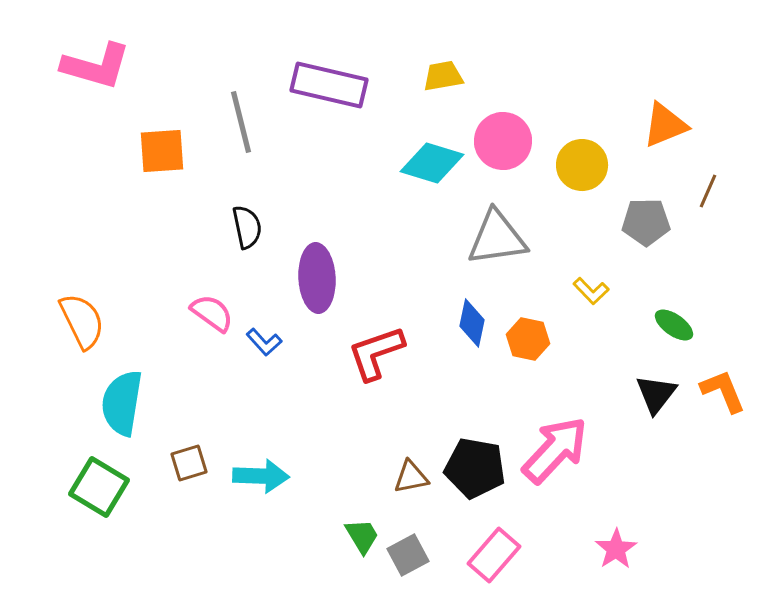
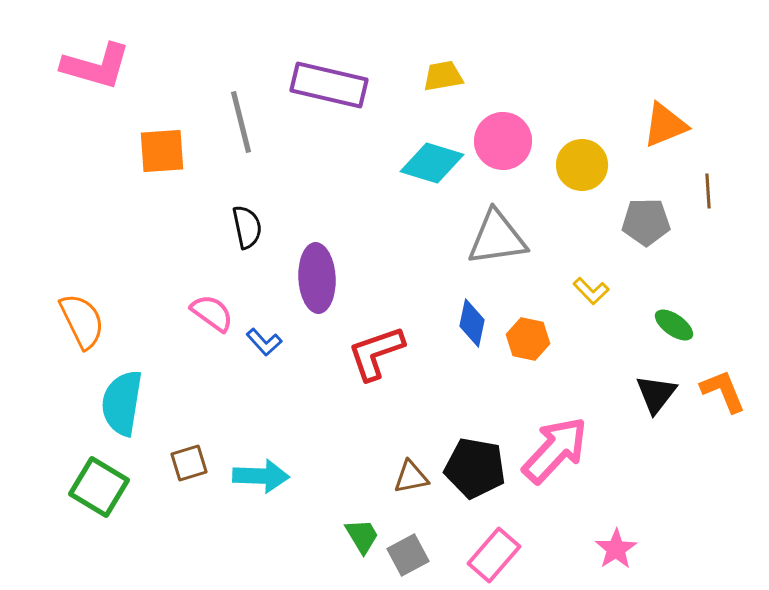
brown line: rotated 28 degrees counterclockwise
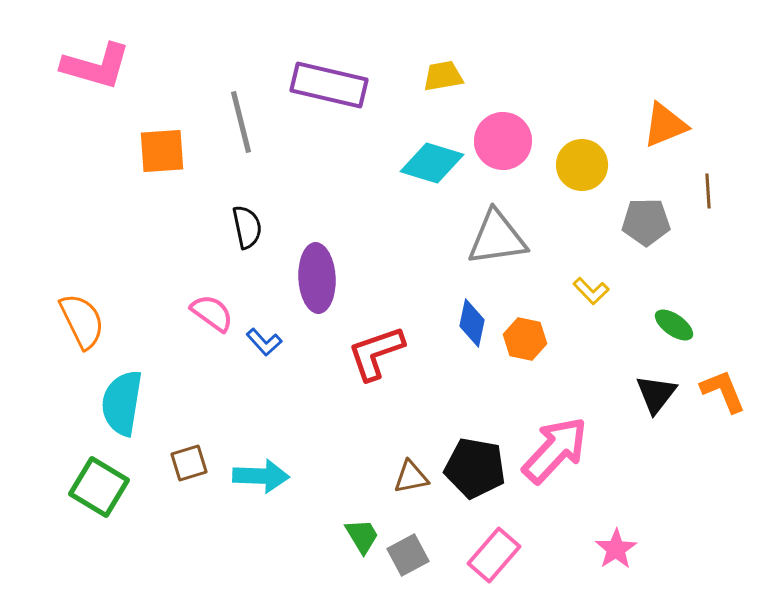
orange hexagon: moved 3 px left
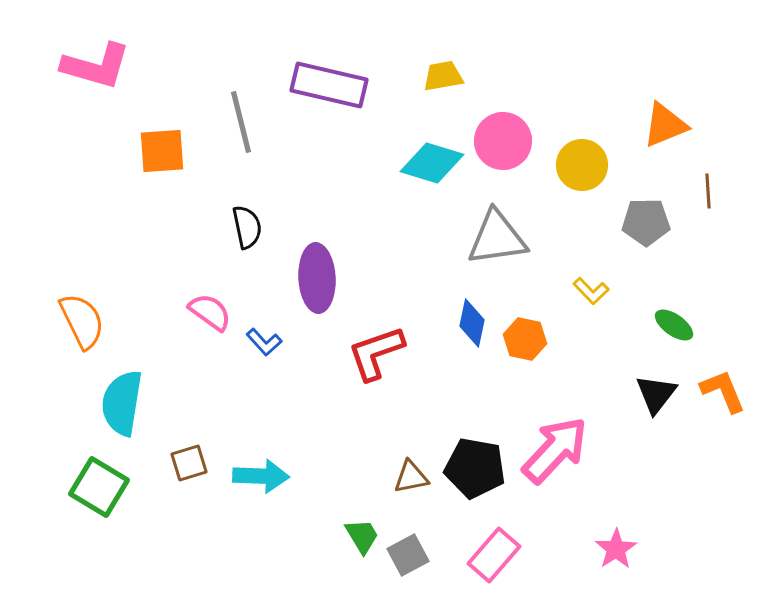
pink semicircle: moved 2 px left, 1 px up
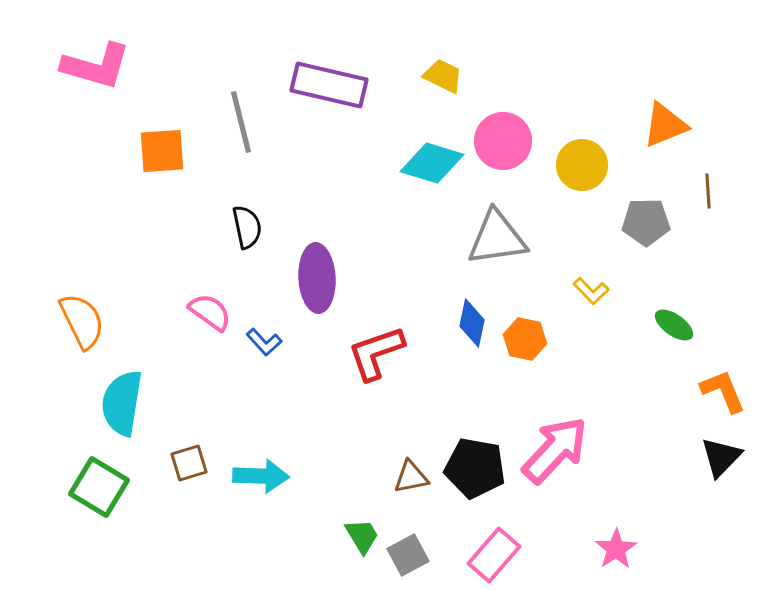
yellow trapezoid: rotated 36 degrees clockwise
black triangle: moved 65 px right, 63 px down; rotated 6 degrees clockwise
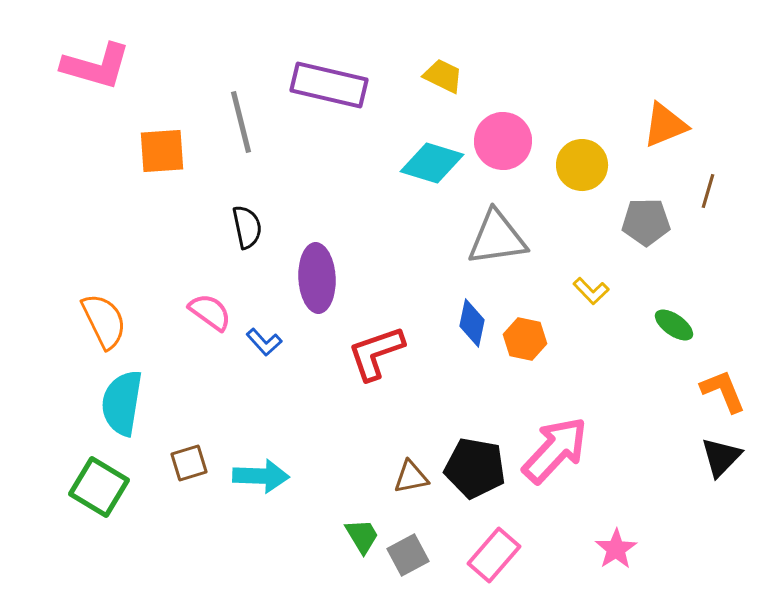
brown line: rotated 20 degrees clockwise
orange semicircle: moved 22 px right
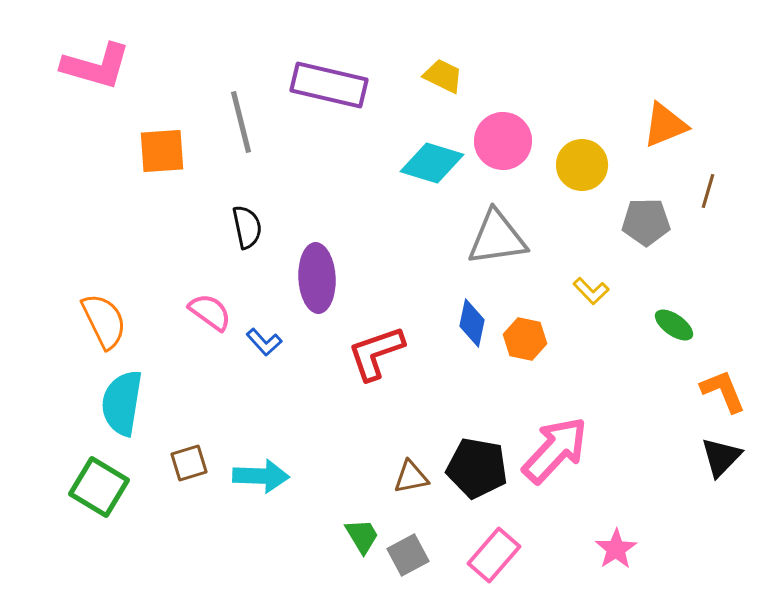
black pentagon: moved 2 px right
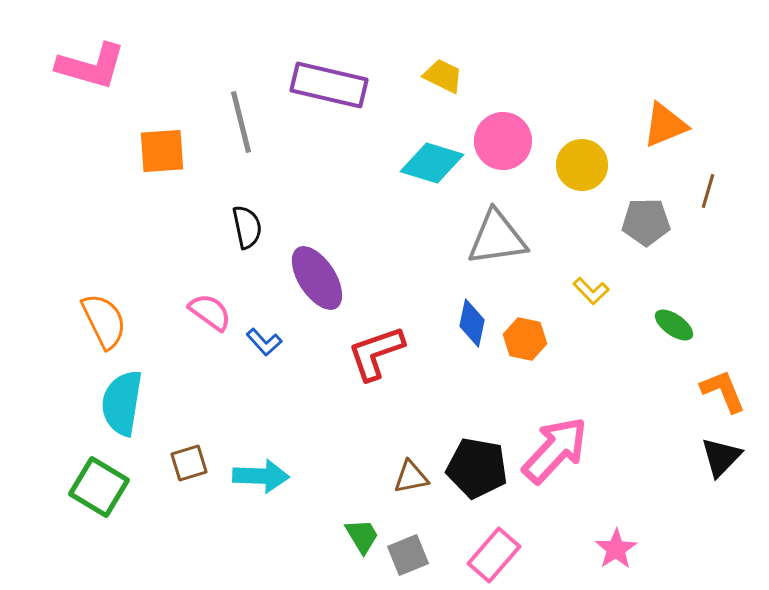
pink L-shape: moved 5 px left
purple ellipse: rotated 30 degrees counterclockwise
gray square: rotated 6 degrees clockwise
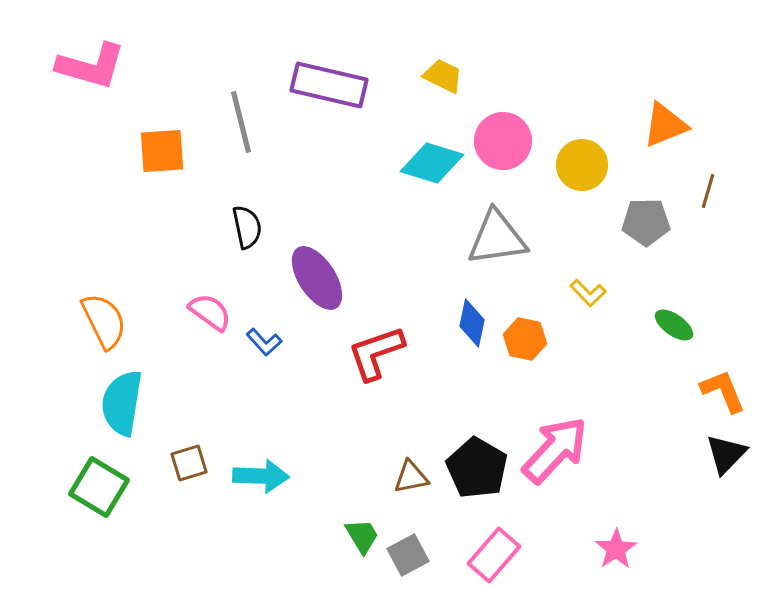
yellow L-shape: moved 3 px left, 2 px down
black triangle: moved 5 px right, 3 px up
black pentagon: rotated 20 degrees clockwise
gray square: rotated 6 degrees counterclockwise
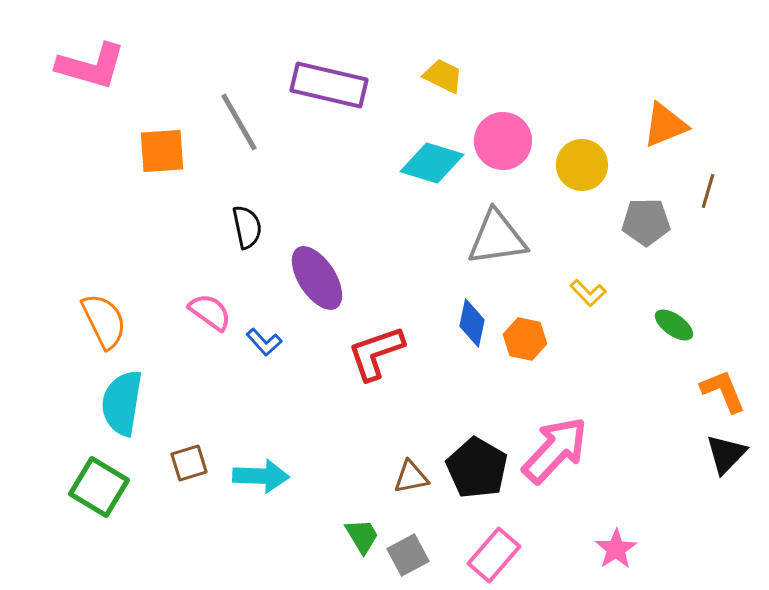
gray line: moved 2 px left; rotated 16 degrees counterclockwise
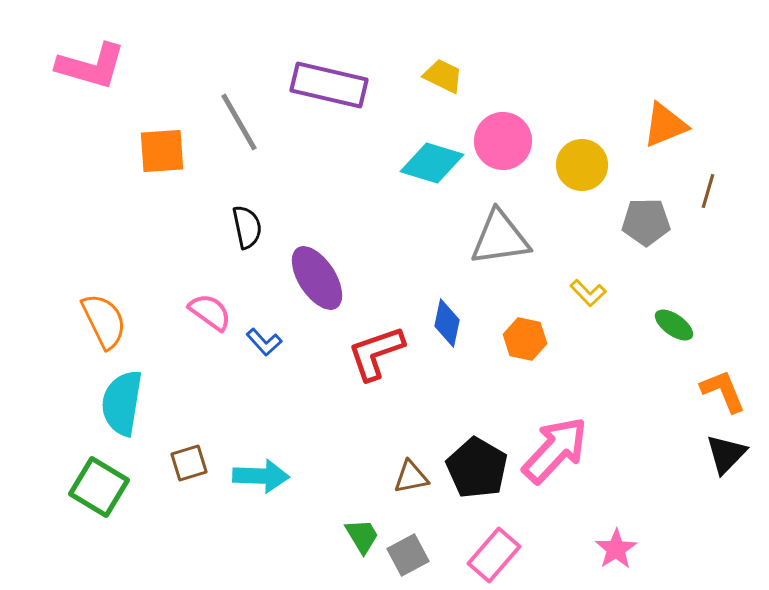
gray triangle: moved 3 px right
blue diamond: moved 25 px left
